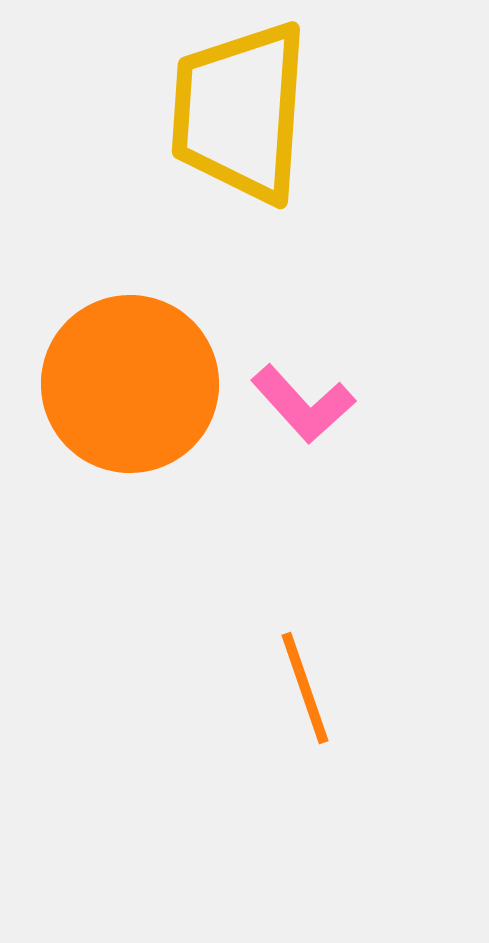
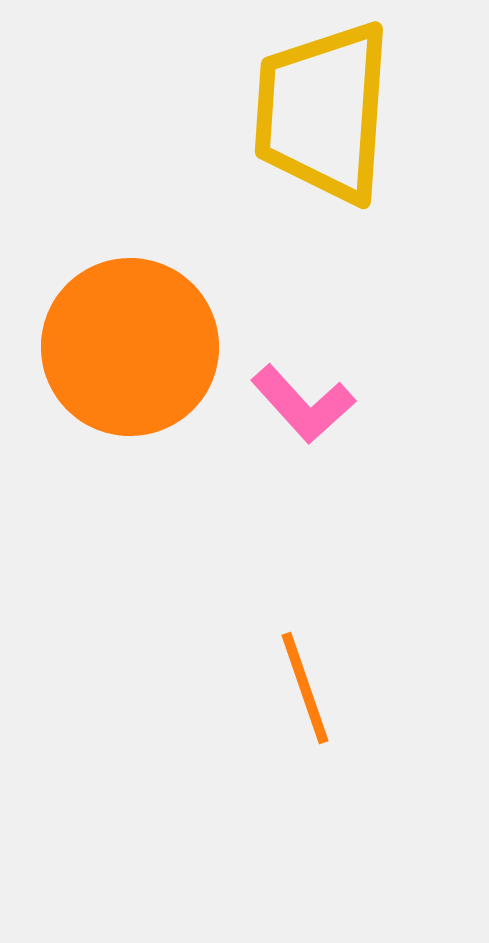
yellow trapezoid: moved 83 px right
orange circle: moved 37 px up
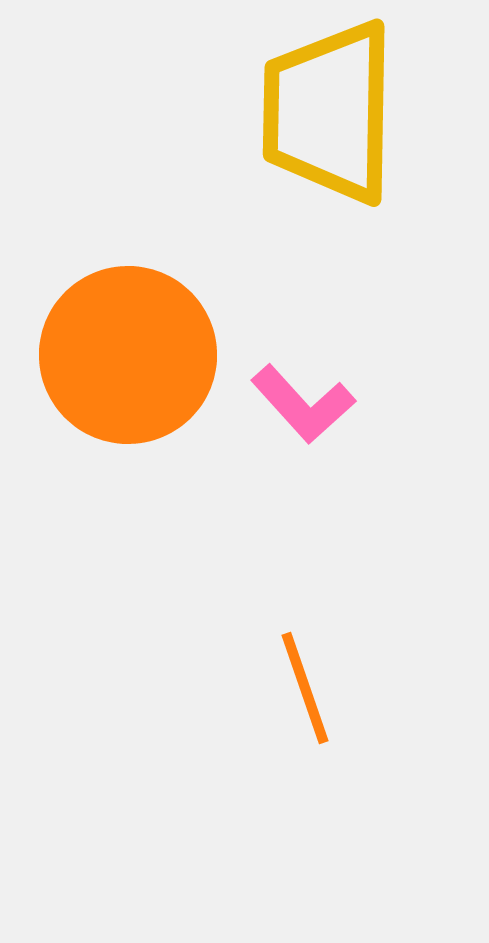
yellow trapezoid: moved 6 px right; rotated 3 degrees counterclockwise
orange circle: moved 2 px left, 8 px down
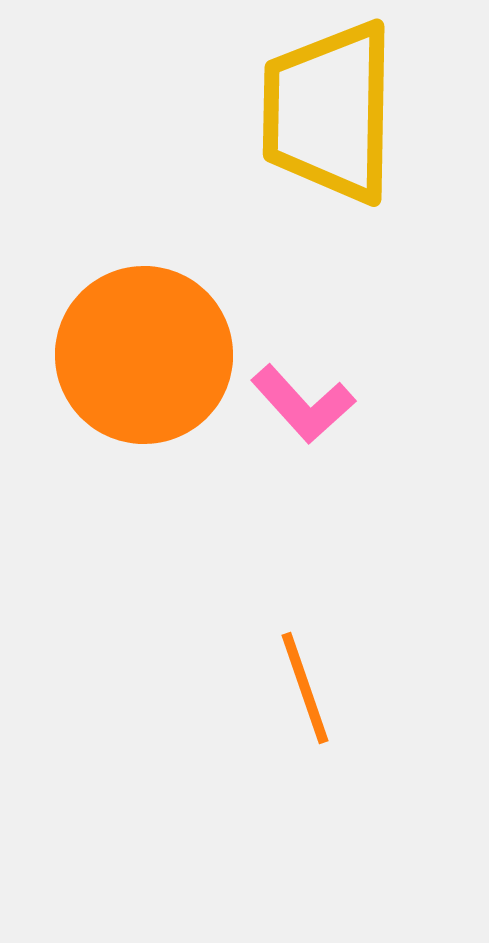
orange circle: moved 16 px right
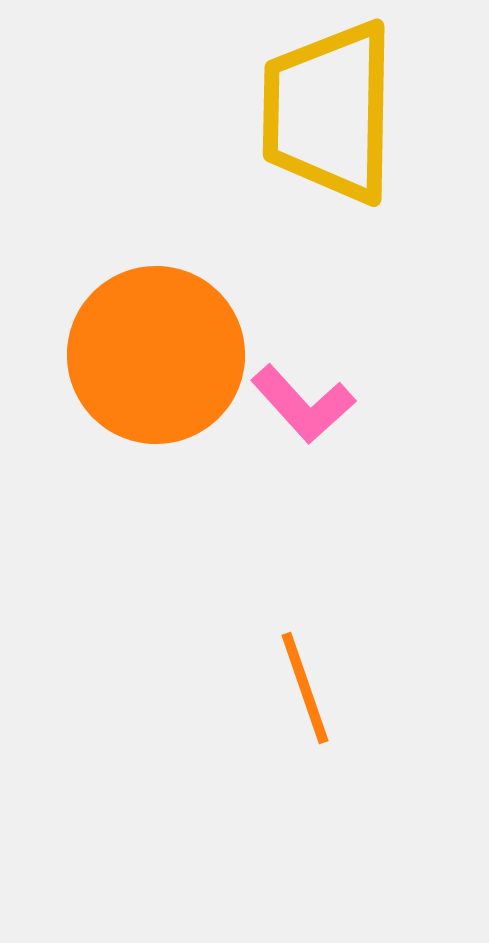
orange circle: moved 12 px right
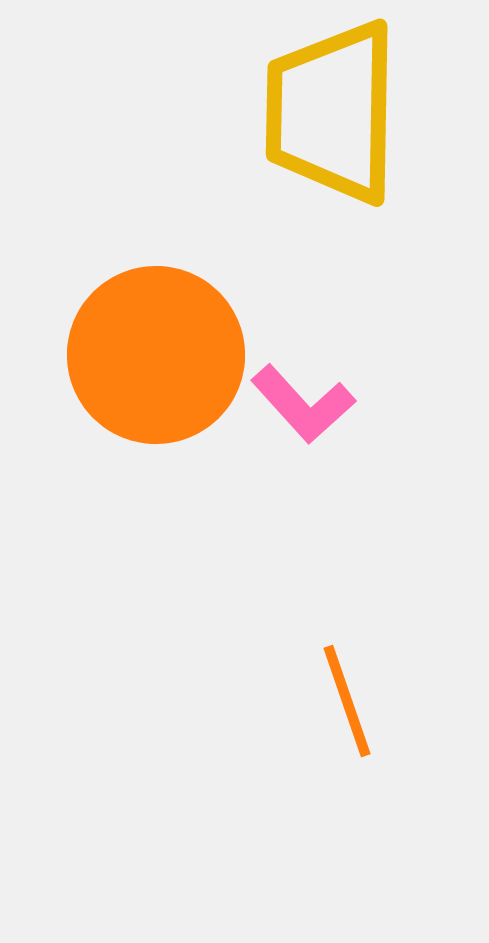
yellow trapezoid: moved 3 px right
orange line: moved 42 px right, 13 px down
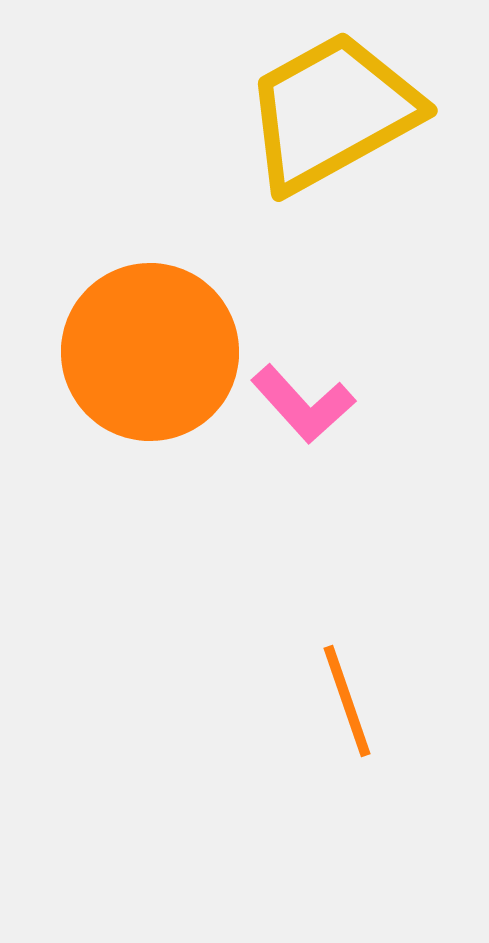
yellow trapezoid: rotated 60 degrees clockwise
orange circle: moved 6 px left, 3 px up
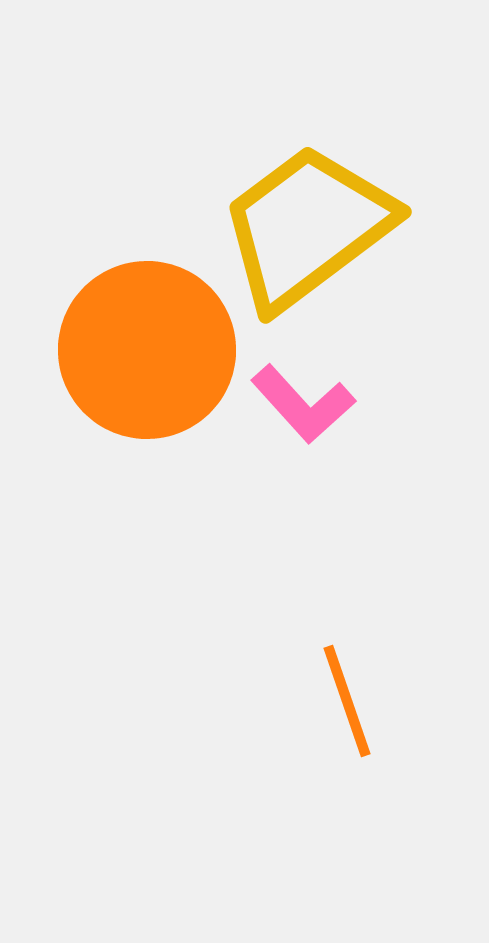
yellow trapezoid: moved 25 px left, 115 px down; rotated 8 degrees counterclockwise
orange circle: moved 3 px left, 2 px up
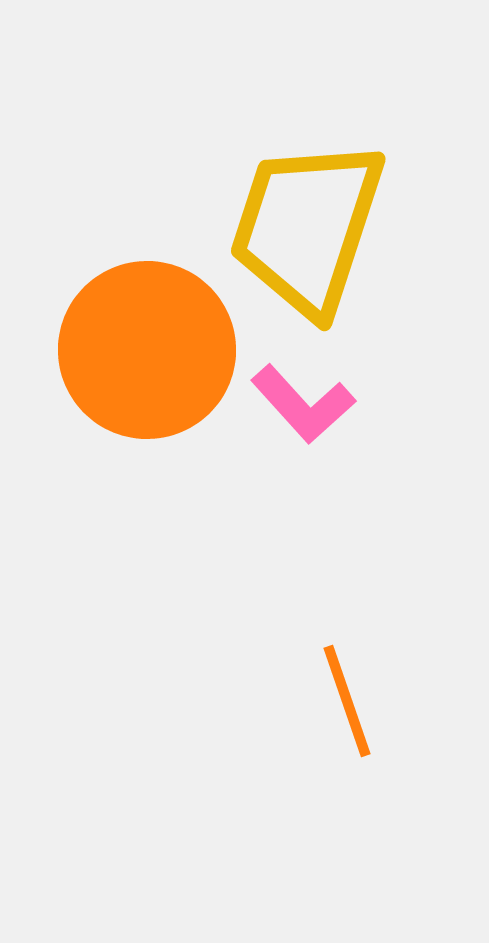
yellow trapezoid: rotated 35 degrees counterclockwise
